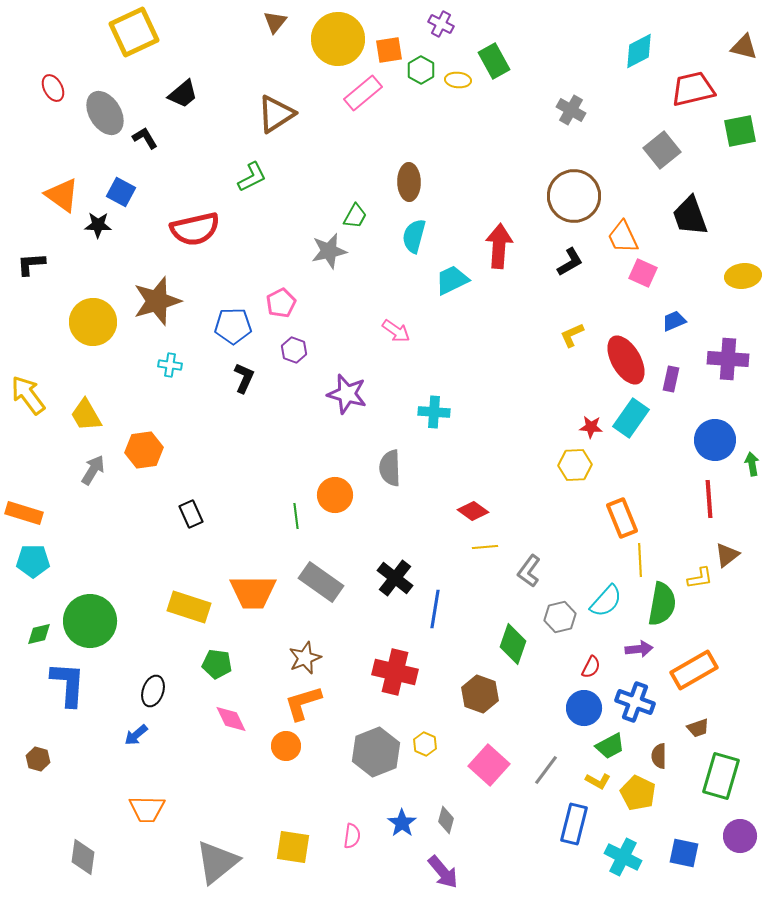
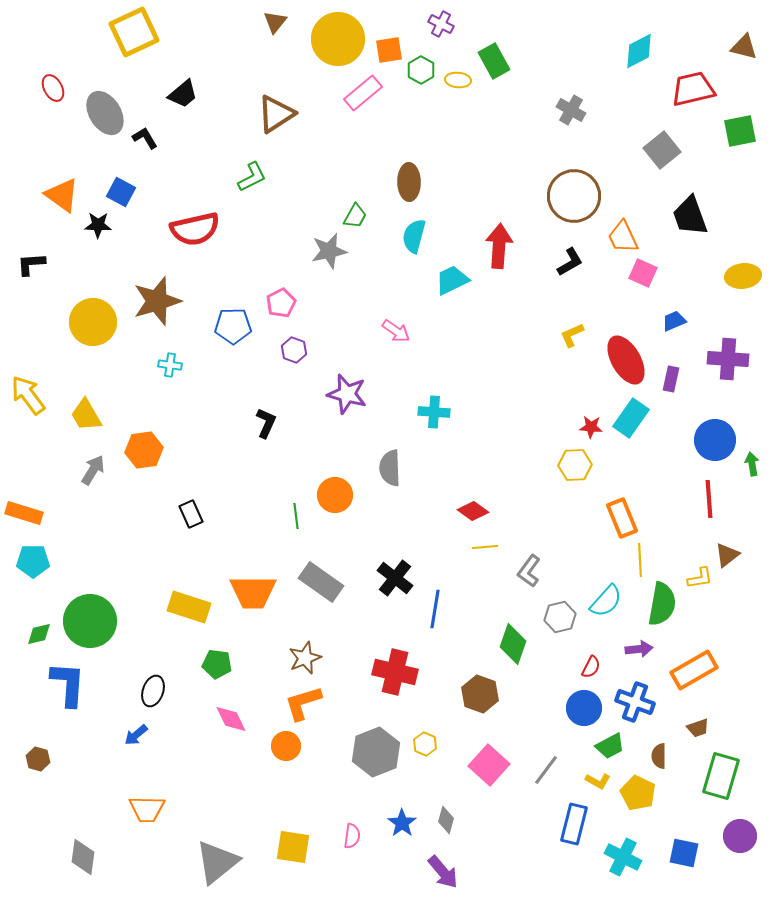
black L-shape at (244, 378): moved 22 px right, 45 px down
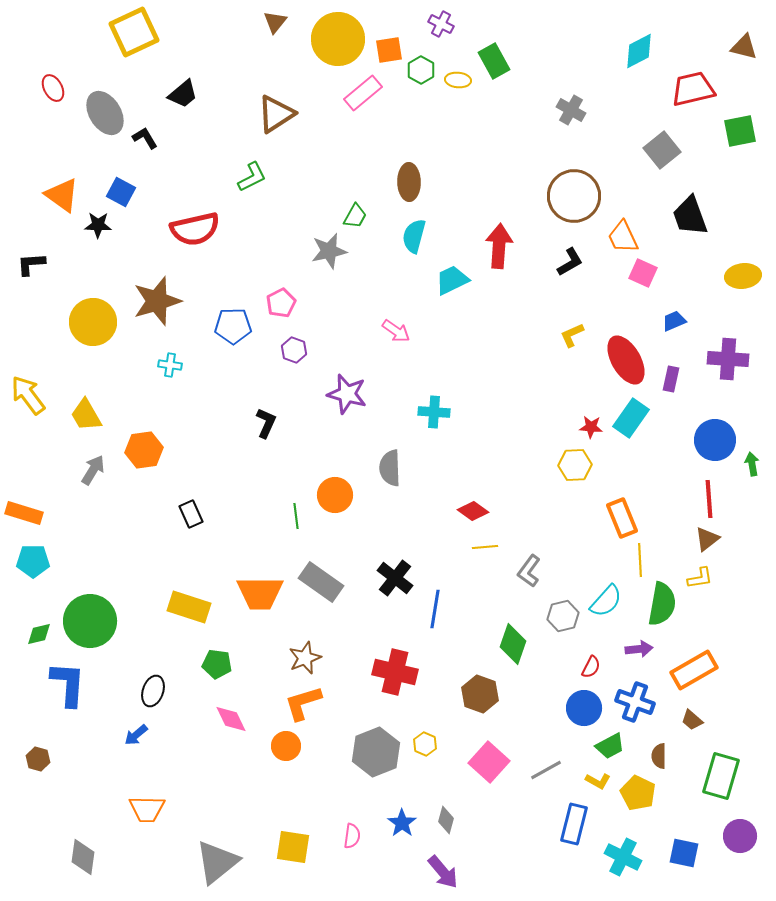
brown triangle at (727, 555): moved 20 px left, 16 px up
orange trapezoid at (253, 592): moved 7 px right, 1 px down
gray hexagon at (560, 617): moved 3 px right, 1 px up
brown trapezoid at (698, 728): moved 6 px left, 8 px up; rotated 60 degrees clockwise
pink square at (489, 765): moved 3 px up
gray line at (546, 770): rotated 24 degrees clockwise
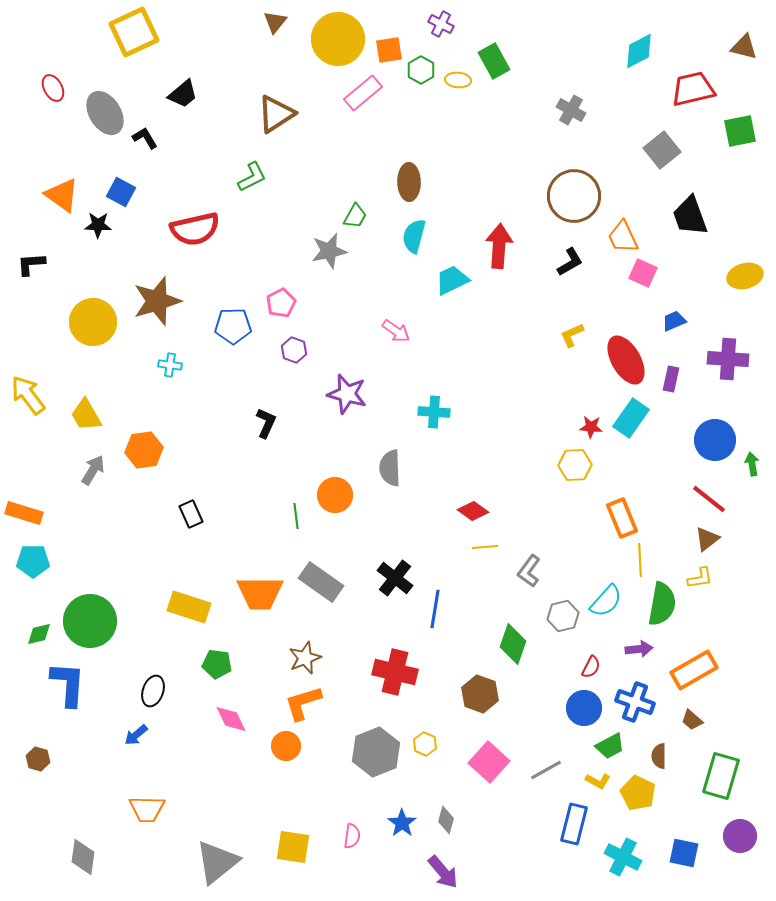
yellow ellipse at (743, 276): moved 2 px right; rotated 8 degrees counterclockwise
red line at (709, 499): rotated 48 degrees counterclockwise
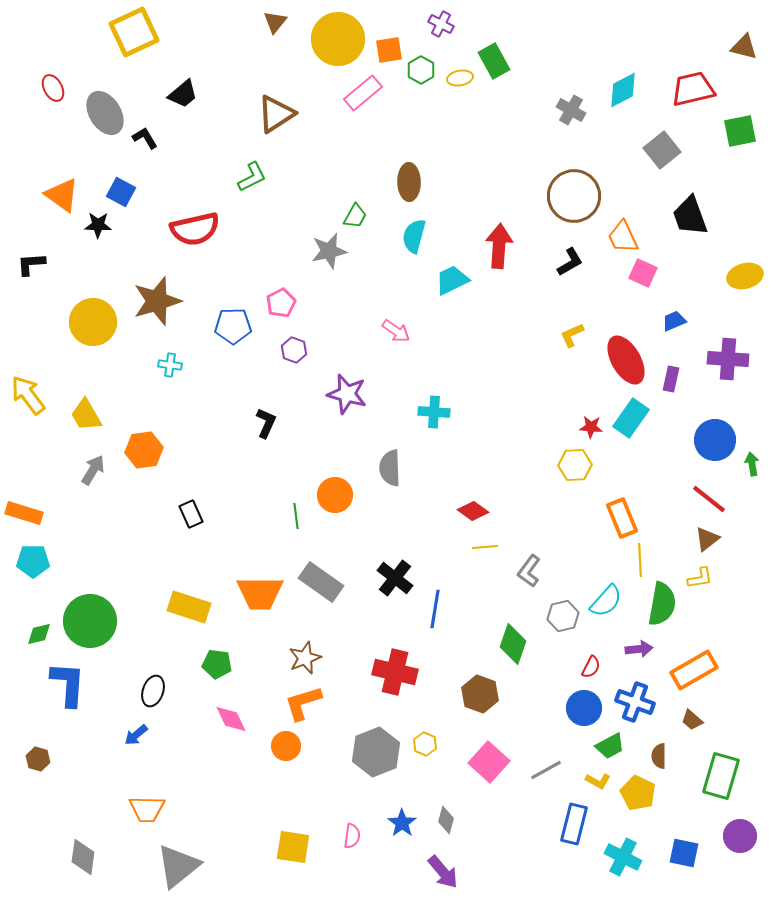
cyan diamond at (639, 51): moved 16 px left, 39 px down
yellow ellipse at (458, 80): moved 2 px right, 2 px up; rotated 15 degrees counterclockwise
gray triangle at (217, 862): moved 39 px left, 4 px down
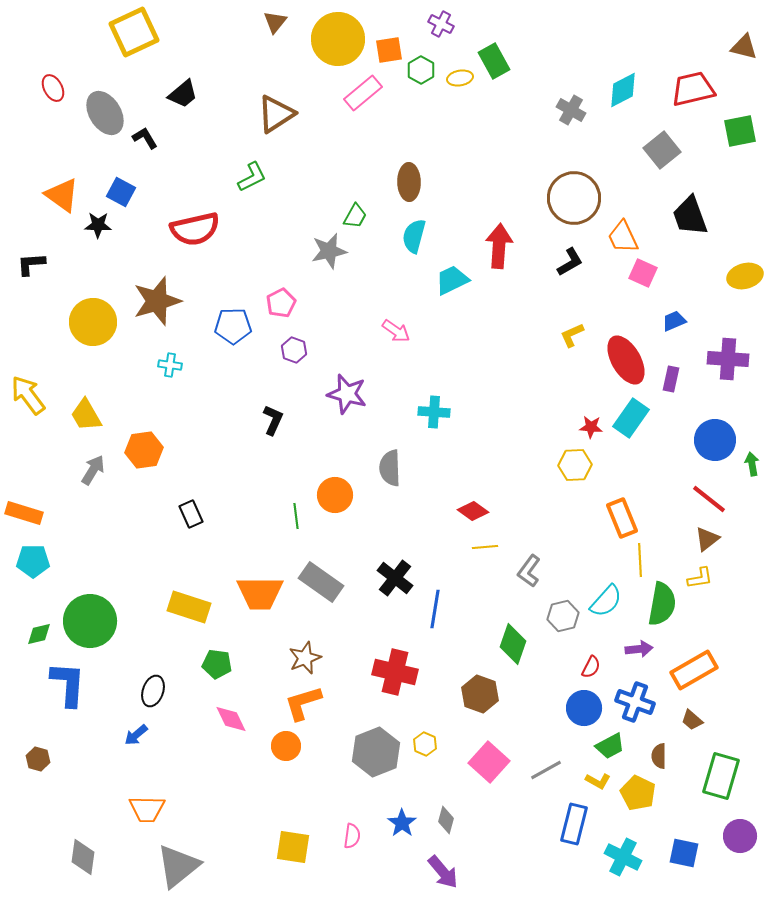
brown circle at (574, 196): moved 2 px down
black L-shape at (266, 423): moved 7 px right, 3 px up
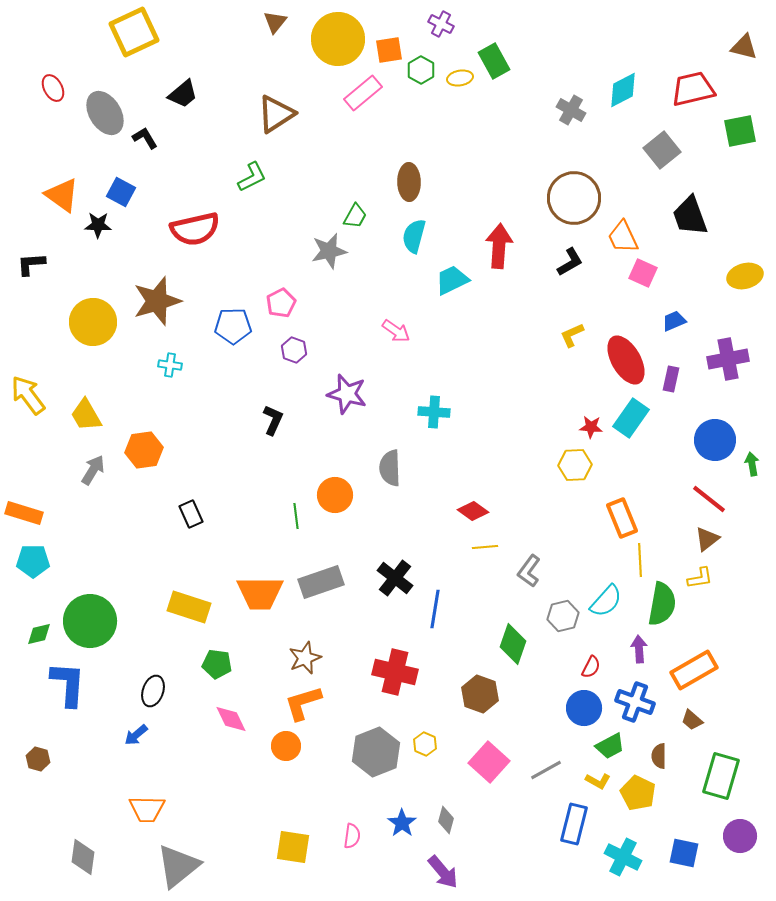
purple cross at (728, 359): rotated 15 degrees counterclockwise
gray rectangle at (321, 582): rotated 54 degrees counterclockwise
purple arrow at (639, 649): rotated 88 degrees counterclockwise
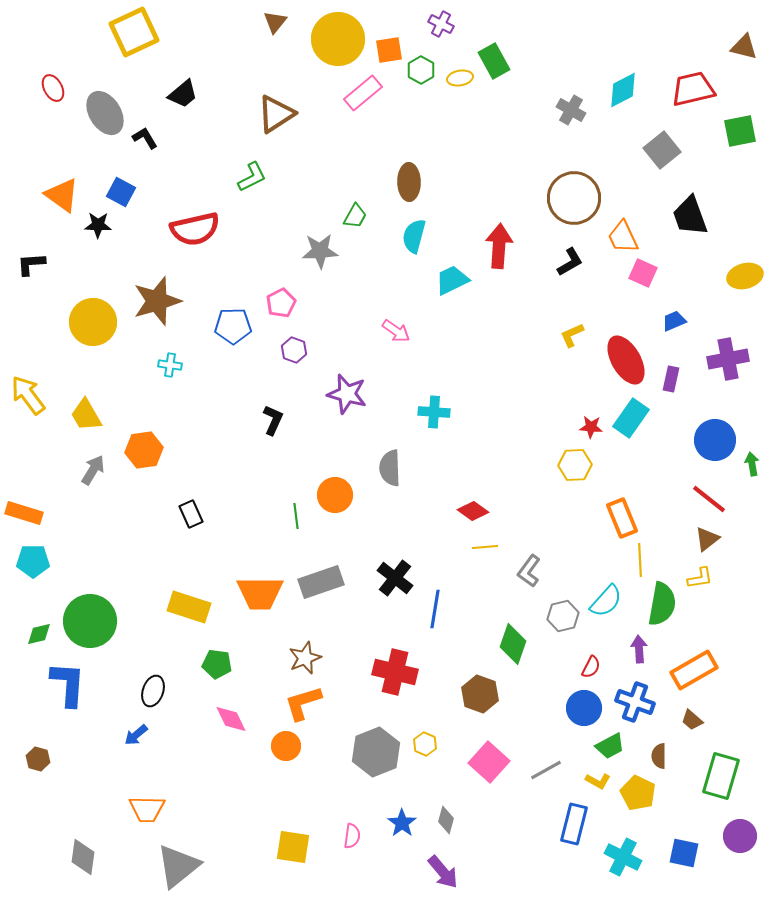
gray star at (329, 251): moved 9 px left; rotated 9 degrees clockwise
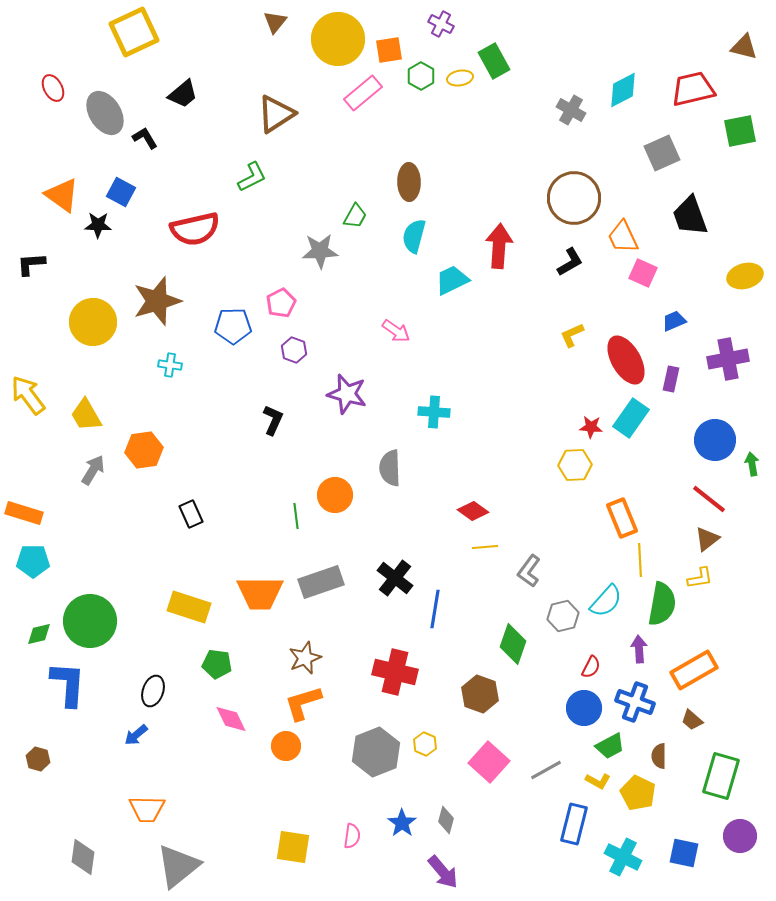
green hexagon at (421, 70): moved 6 px down
gray square at (662, 150): moved 3 px down; rotated 15 degrees clockwise
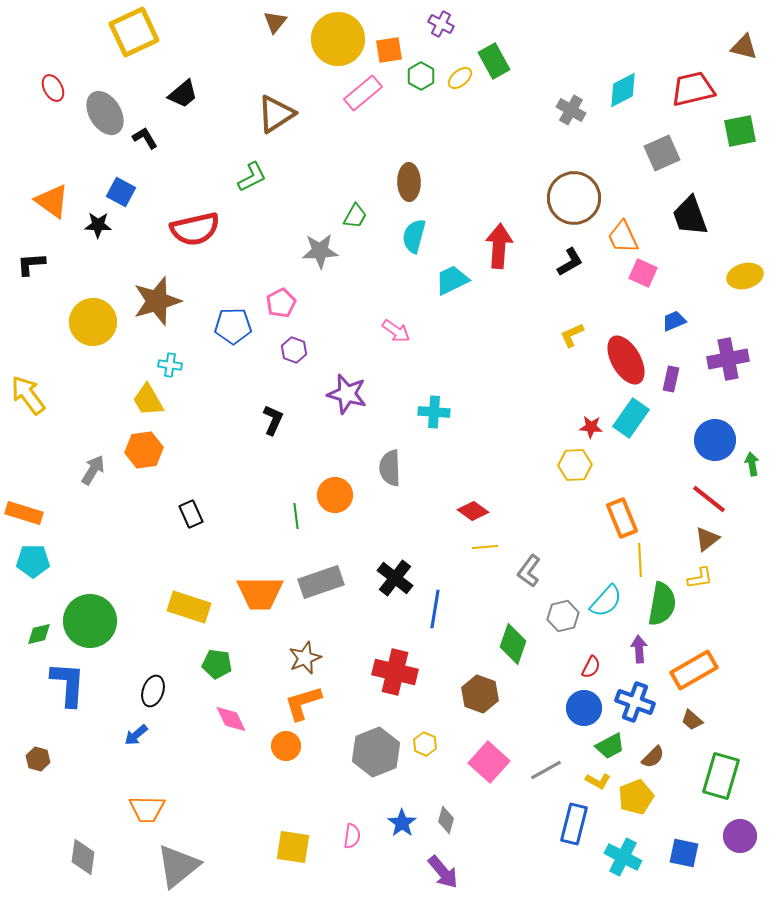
yellow ellipse at (460, 78): rotated 30 degrees counterclockwise
orange triangle at (62, 195): moved 10 px left, 6 px down
yellow trapezoid at (86, 415): moved 62 px right, 15 px up
brown semicircle at (659, 756): moved 6 px left, 1 px down; rotated 135 degrees counterclockwise
yellow pentagon at (638, 793): moved 2 px left, 4 px down; rotated 24 degrees clockwise
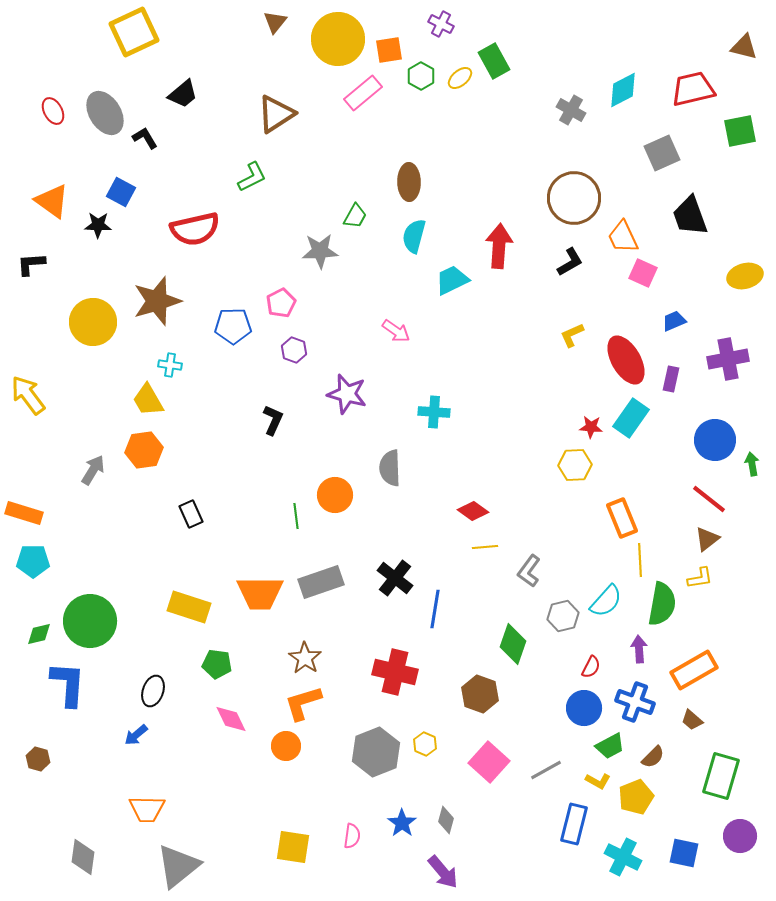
red ellipse at (53, 88): moved 23 px down
brown star at (305, 658): rotated 16 degrees counterclockwise
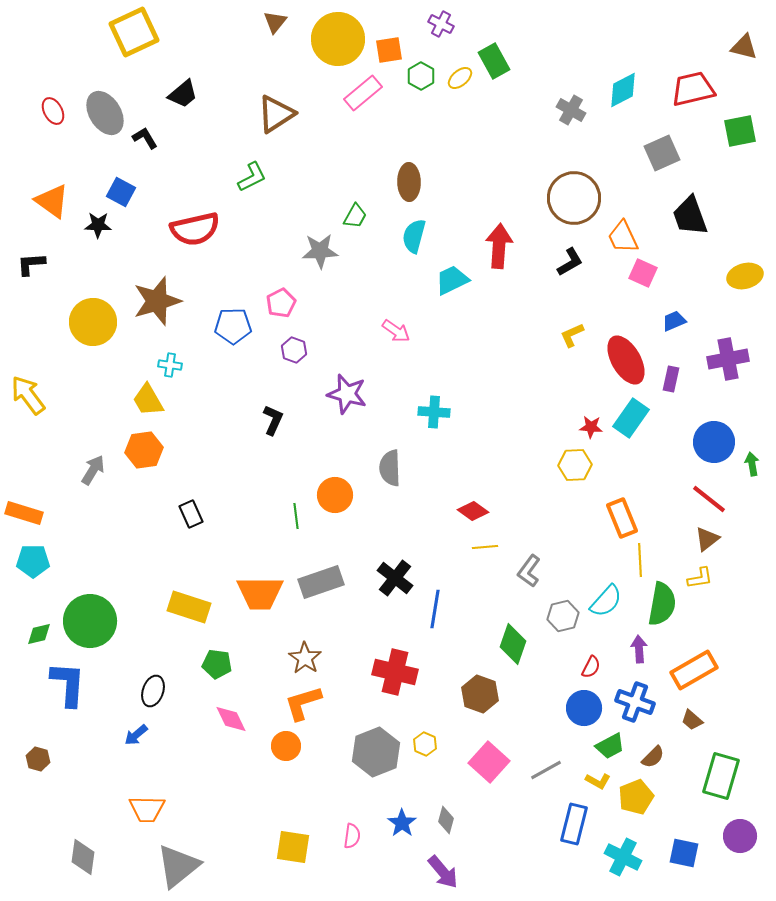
blue circle at (715, 440): moved 1 px left, 2 px down
